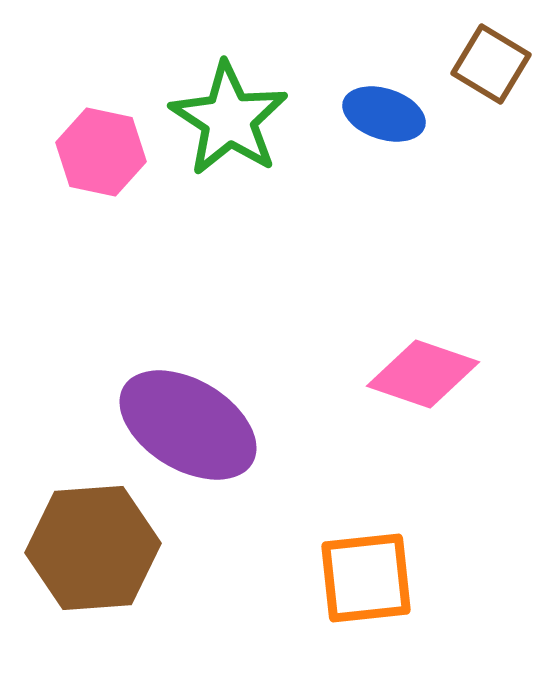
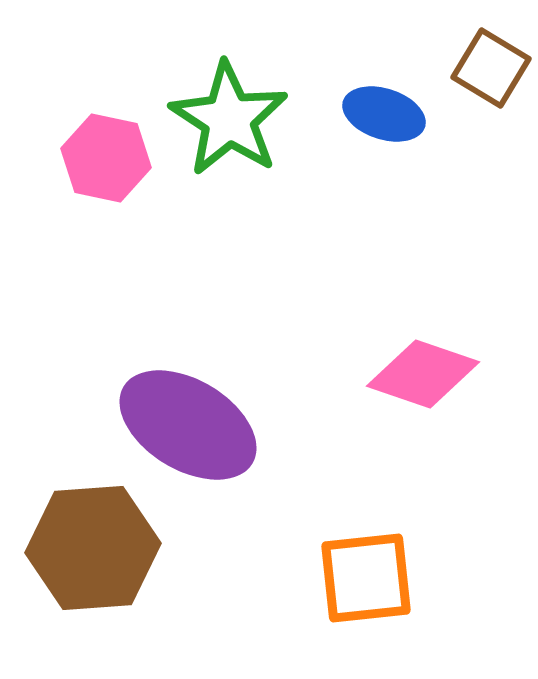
brown square: moved 4 px down
pink hexagon: moved 5 px right, 6 px down
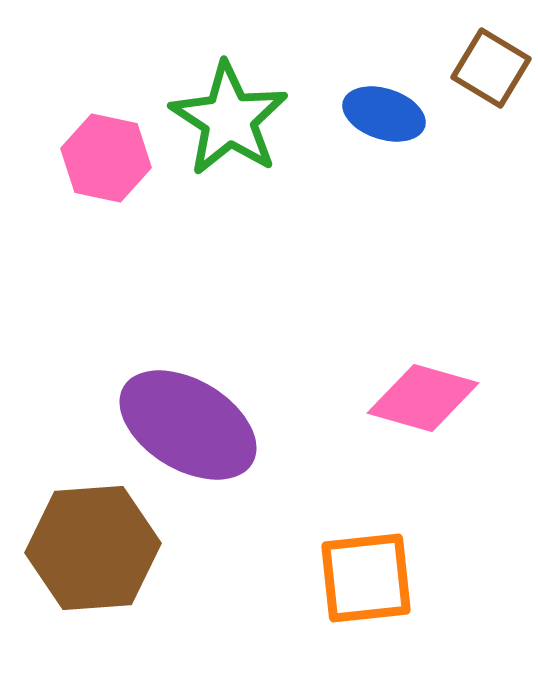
pink diamond: moved 24 px down; rotated 3 degrees counterclockwise
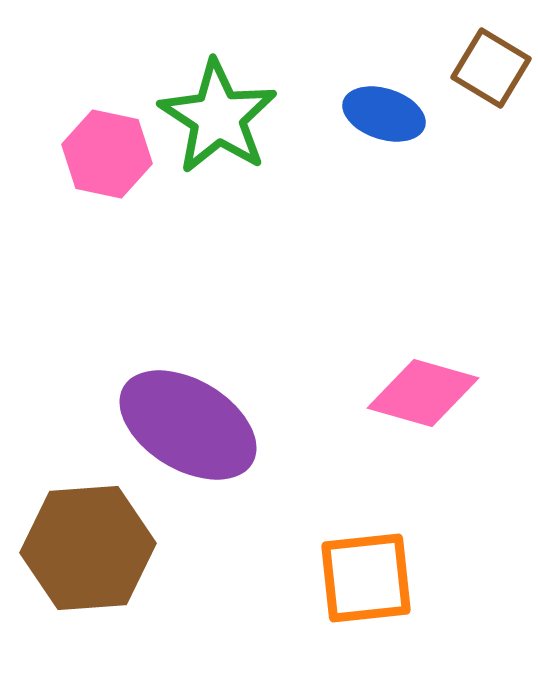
green star: moved 11 px left, 2 px up
pink hexagon: moved 1 px right, 4 px up
pink diamond: moved 5 px up
brown hexagon: moved 5 px left
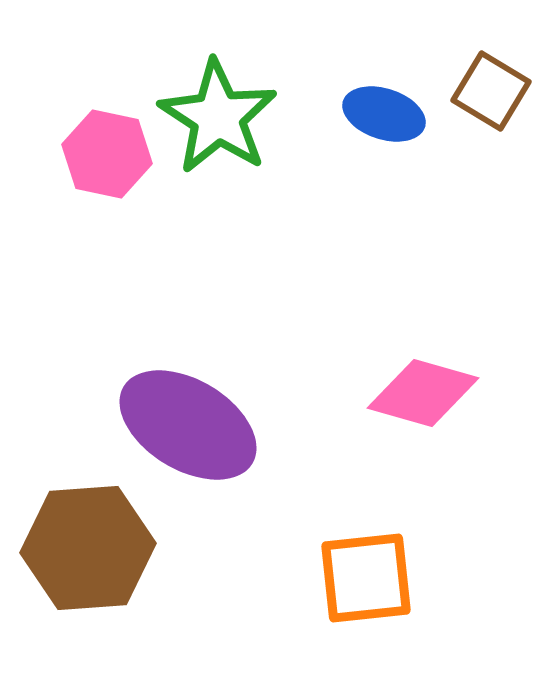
brown square: moved 23 px down
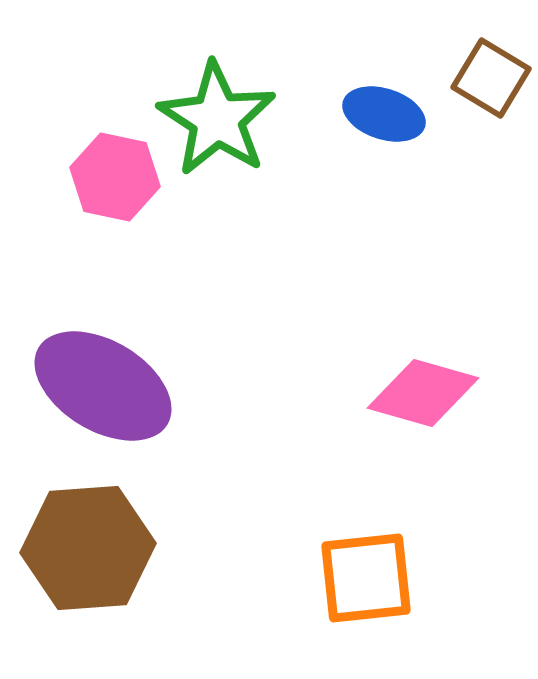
brown square: moved 13 px up
green star: moved 1 px left, 2 px down
pink hexagon: moved 8 px right, 23 px down
purple ellipse: moved 85 px left, 39 px up
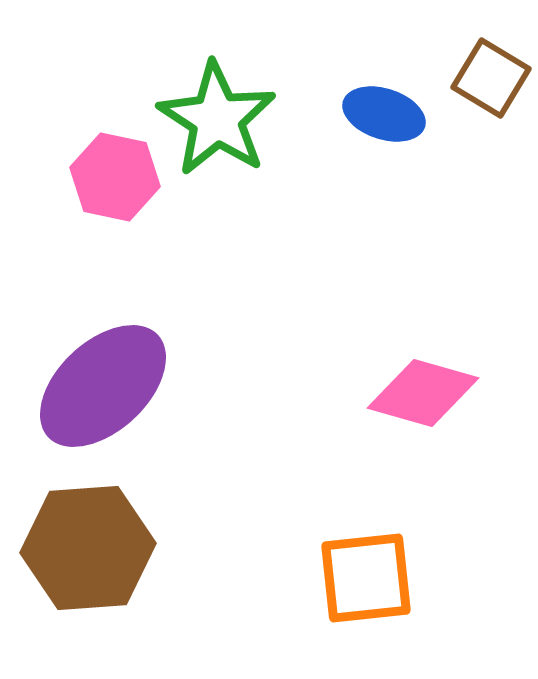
purple ellipse: rotated 74 degrees counterclockwise
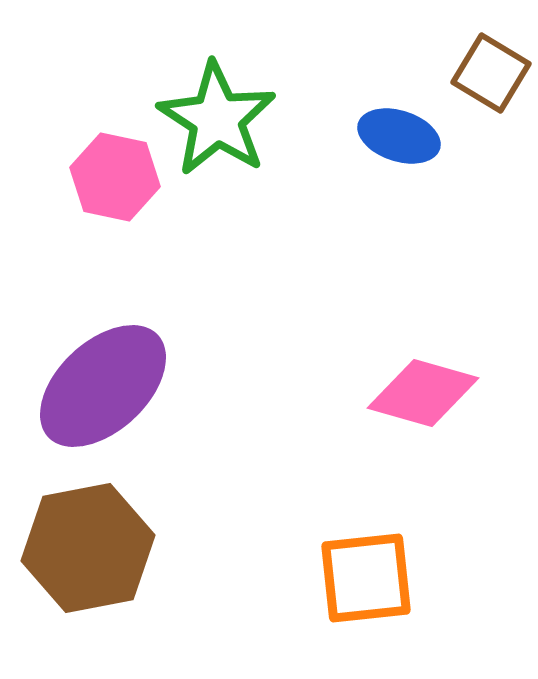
brown square: moved 5 px up
blue ellipse: moved 15 px right, 22 px down
brown hexagon: rotated 7 degrees counterclockwise
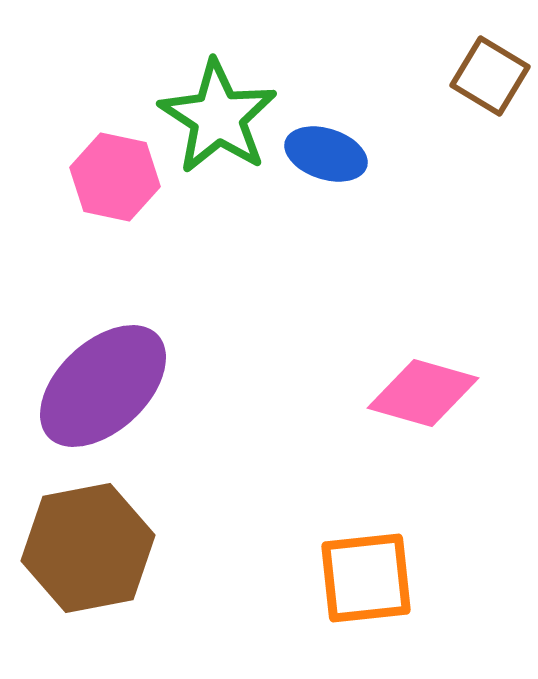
brown square: moved 1 px left, 3 px down
green star: moved 1 px right, 2 px up
blue ellipse: moved 73 px left, 18 px down
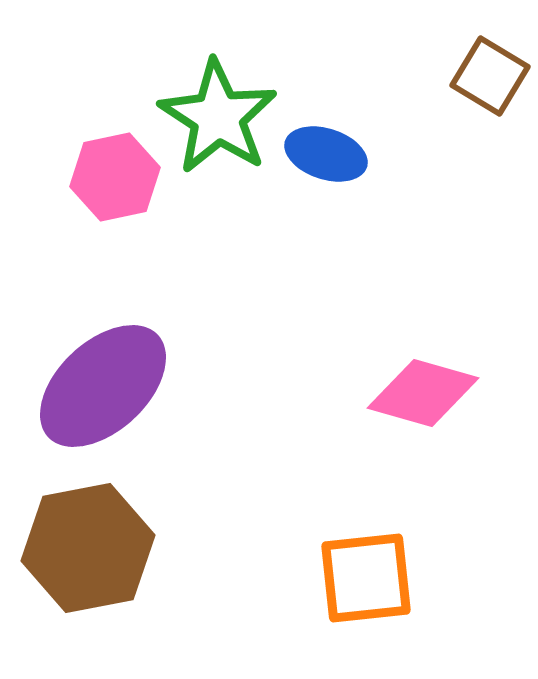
pink hexagon: rotated 24 degrees counterclockwise
